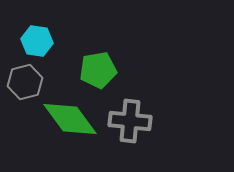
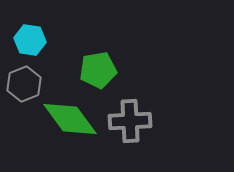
cyan hexagon: moved 7 px left, 1 px up
gray hexagon: moved 1 px left, 2 px down; rotated 8 degrees counterclockwise
gray cross: rotated 9 degrees counterclockwise
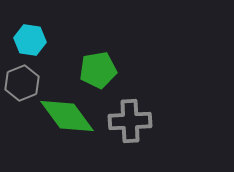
gray hexagon: moved 2 px left, 1 px up
green diamond: moved 3 px left, 3 px up
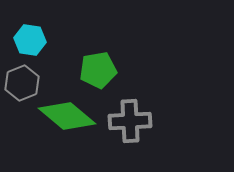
green diamond: rotated 14 degrees counterclockwise
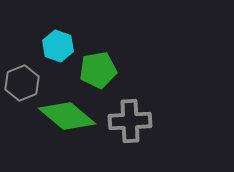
cyan hexagon: moved 28 px right, 6 px down; rotated 12 degrees clockwise
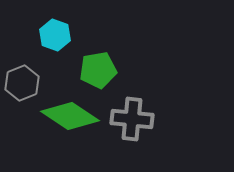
cyan hexagon: moved 3 px left, 11 px up
green diamond: moved 3 px right; rotated 6 degrees counterclockwise
gray cross: moved 2 px right, 2 px up; rotated 9 degrees clockwise
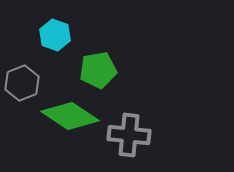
gray cross: moved 3 px left, 16 px down
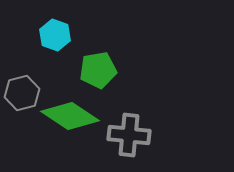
gray hexagon: moved 10 px down; rotated 8 degrees clockwise
